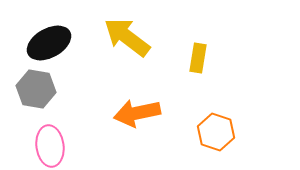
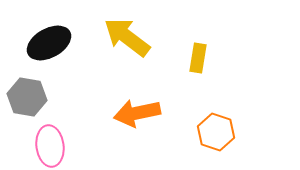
gray hexagon: moved 9 px left, 8 px down
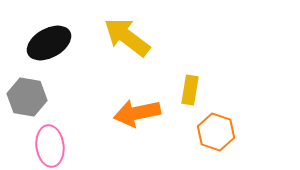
yellow rectangle: moved 8 px left, 32 px down
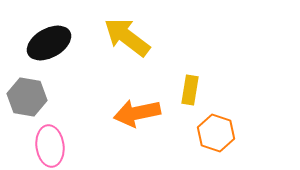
orange hexagon: moved 1 px down
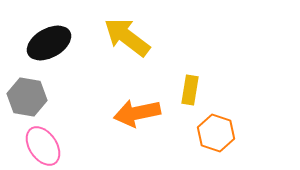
pink ellipse: moved 7 px left; rotated 27 degrees counterclockwise
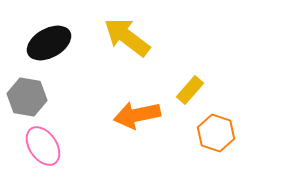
yellow rectangle: rotated 32 degrees clockwise
orange arrow: moved 2 px down
